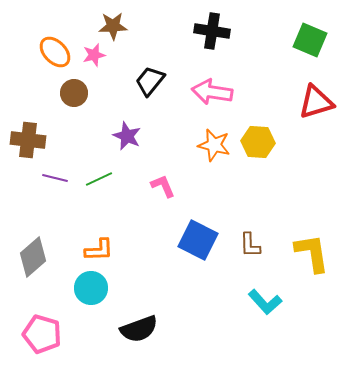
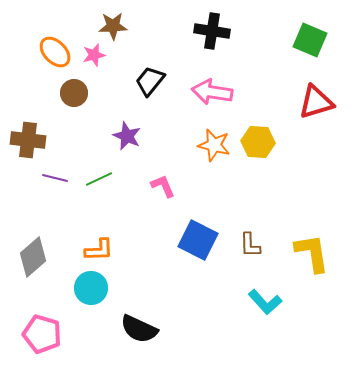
black semicircle: rotated 45 degrees clockwise
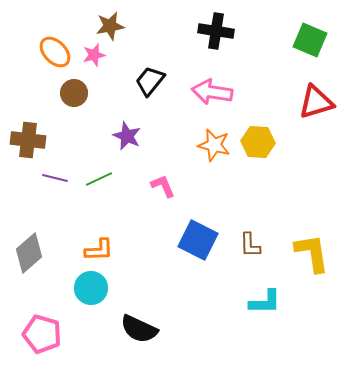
brown star: moved 3 px left; rotated 8 degrees counterclockwise
black cross: moved 4 px right
gray diamond: moved 4 px left, 4 px up
cyan L-shape: rotated 48 degrees counterclockwise
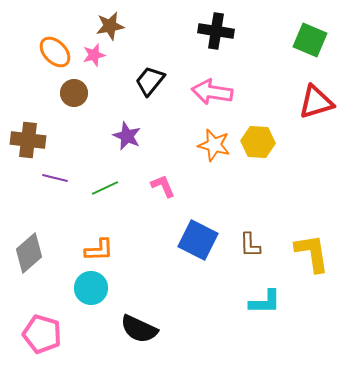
green line: moved 6 px right, 9 px down
